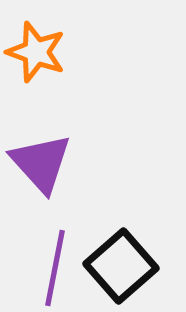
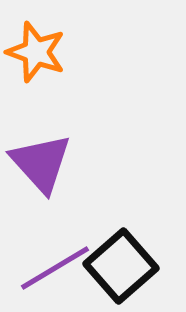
purple line: rotated 48 degrees clockwise
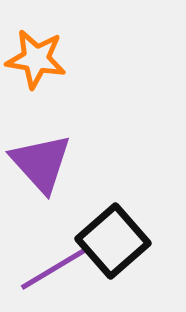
orange star: moved 7 px down; rotated 10 degrees counterclockwise
black square: moved 8 px left, 25 px up
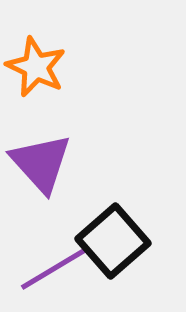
orange star: moved 8 px down; rotated 16 degrees clockwise
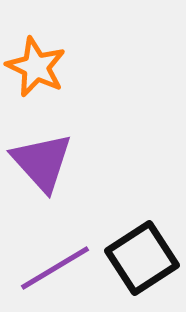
purple triangle: moved 1 px right, 1 px up
black square: moved 29 px right, 17 px down; rotated 8 degrees clockwise
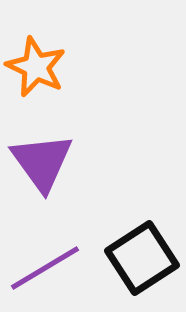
purple triangle: rotated 6 degrees clockwise
purple line: moved 10 px left
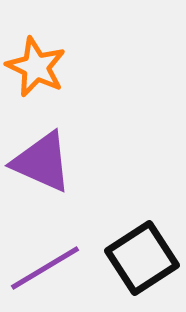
purple triangle: rotated 30 degrees counterclockwise
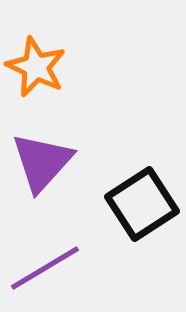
purple triangle: rotated 48 degrees clockwise
black square: moved 54 px up
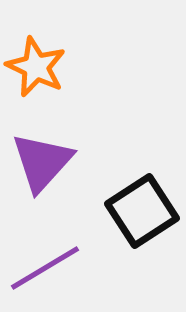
black square: moved 7 px down
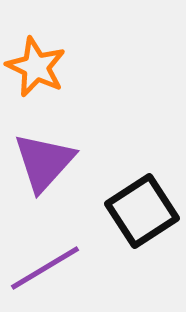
purple triangle: moved 2 px right
